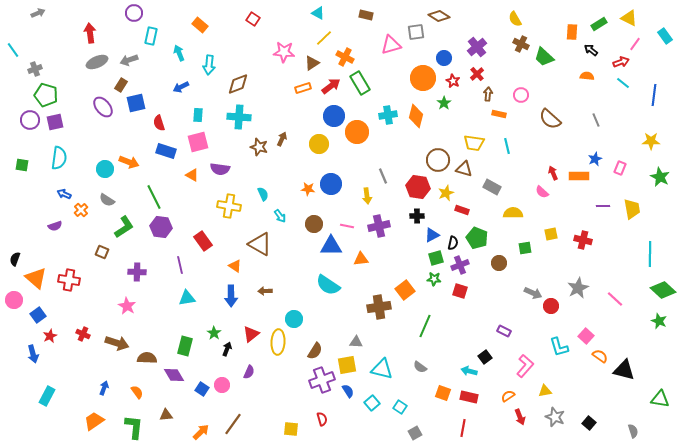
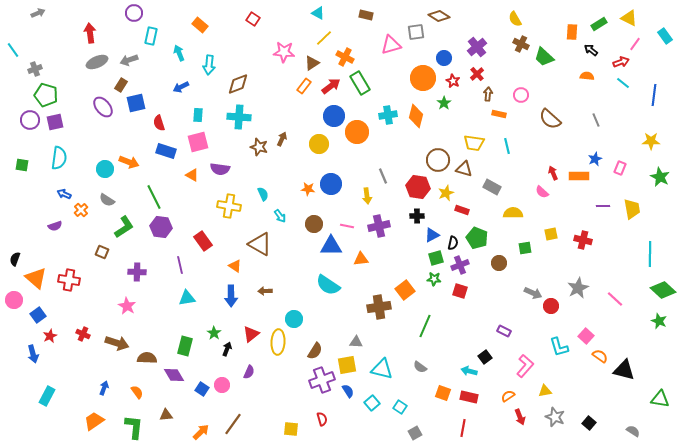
orange rectangle at (303, 88): moved 1 px right, 2 px up; rotated 35 degrees counterclockwise
gray semicircle at (633, 431): rotated 40 degrees counterclockwise
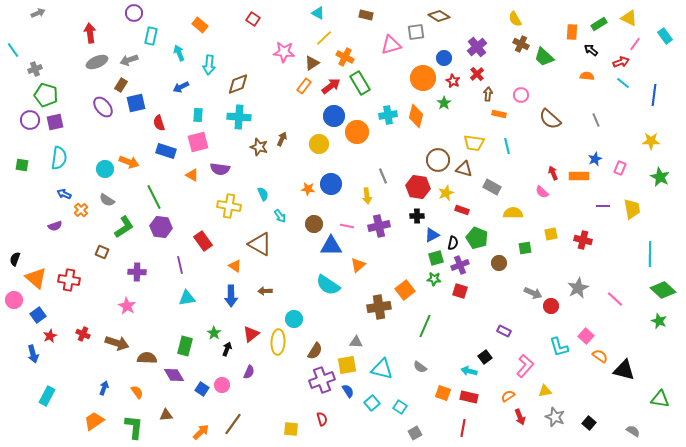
orange triangle at (361, 259): moved 3 px left, 6 px down; rotated 35 degrees counterclockwise
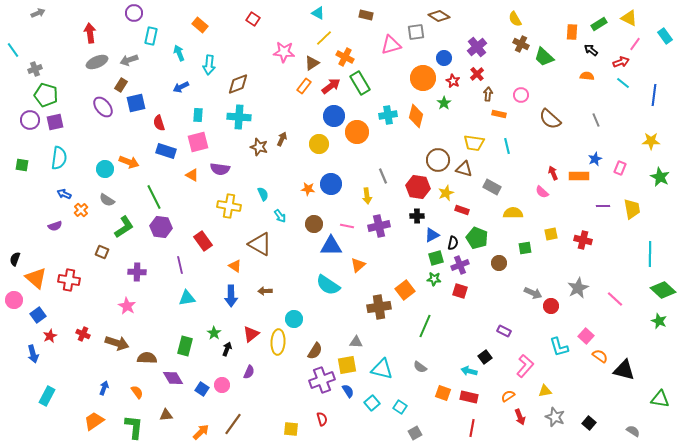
purple diamond at (174, 375): moved 1 px left, 3 px down
red line at (463, 428): moved 9 px right
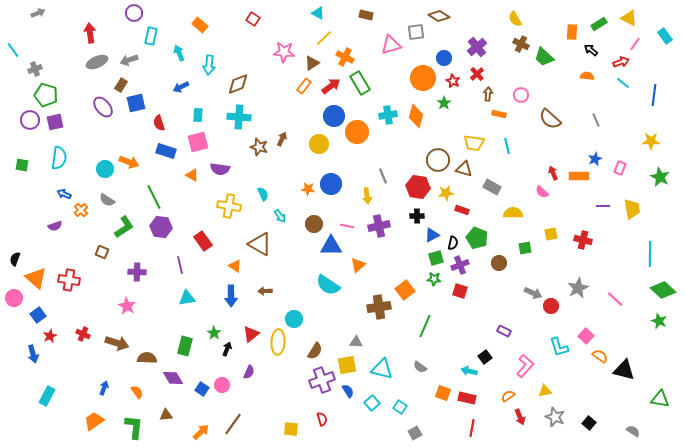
yellow star at (446, 193): rotated 14 degrees clockwise
pink circle at (14, 300): moved 2 px up
red rectangle at (469, 397): moved 2 px left, 1 px down
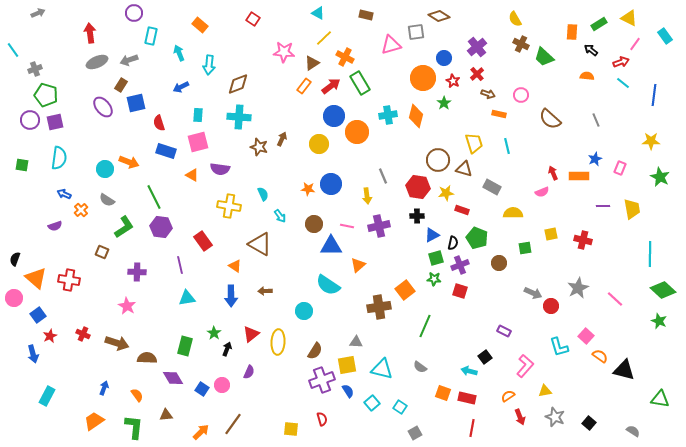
brown arrow at (488, 94): rotated 104 degrees clockwise
yellow trapezoid at (474, 143): rotated 115 degrees counterclockwise
pink semicircle at (542, 192): rotated 64 degrees counterclockwise
cyan circle at (294, 319): moved 10 px right, 8 px up
orange semicircle at (137, 392): moved 3 px down
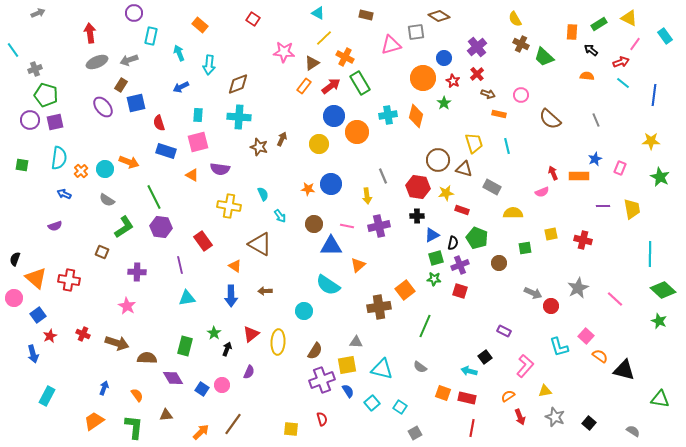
orange cross at (81, 210): moved 39 px up
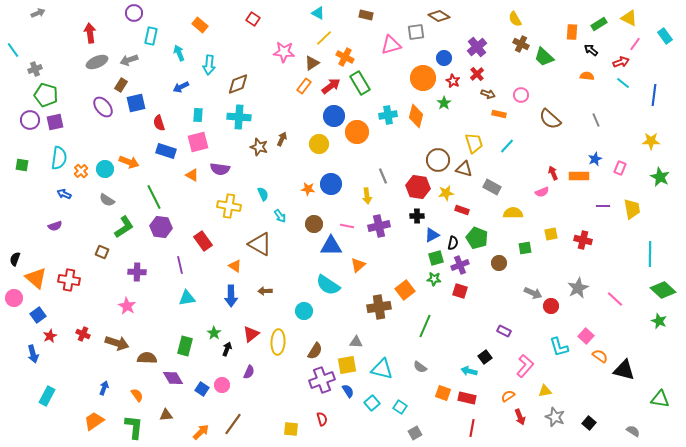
cyan line at (507, 146): rotated 56 degrees clockwise
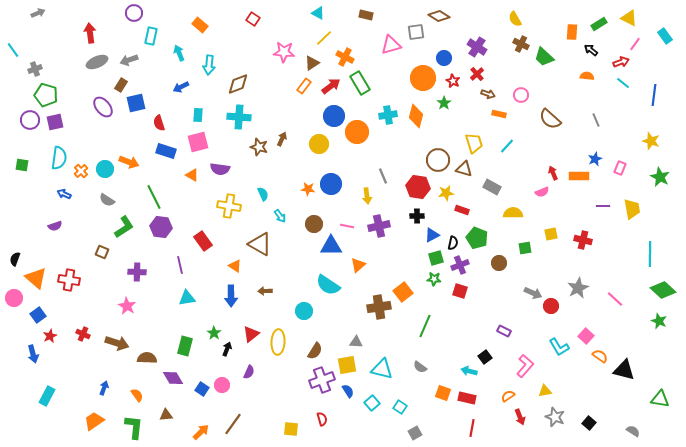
purple cross at (477, 47): rotated 18 degrees counterclockwise
yellow star at (651, 141): rotated 18 degrees clockwise
orange square at (405, 290): moved 2 px left, 2 px down
cyan L-shape at (559, 347): rotated 15 degrees counterclockwise
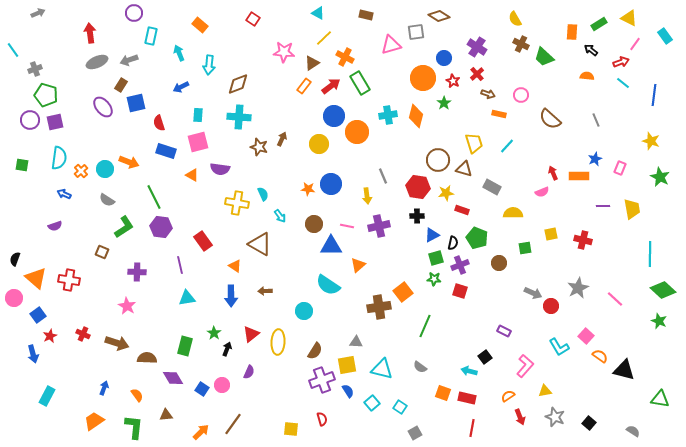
yellow cross at (229, 206): moved 8 px right, 3 px up
